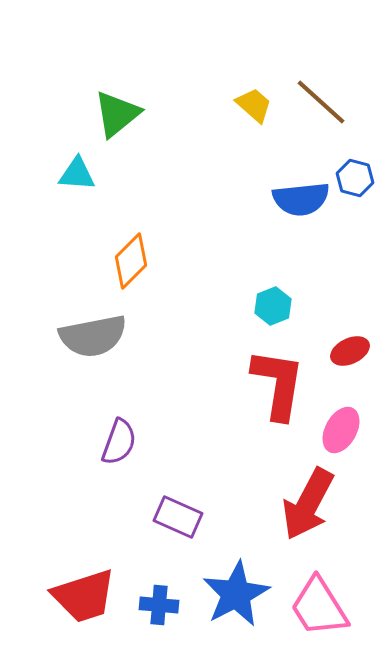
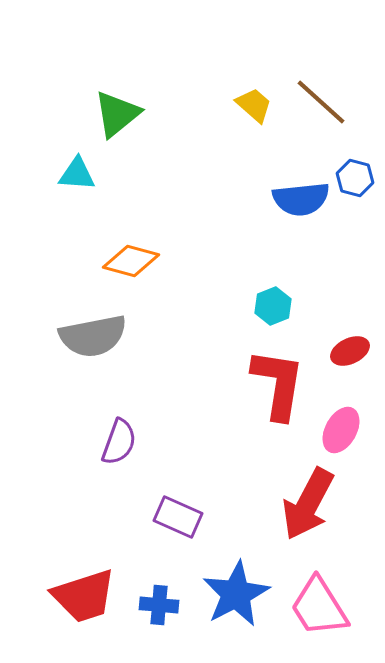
orange diamond: rotated 60 degrees clockwise
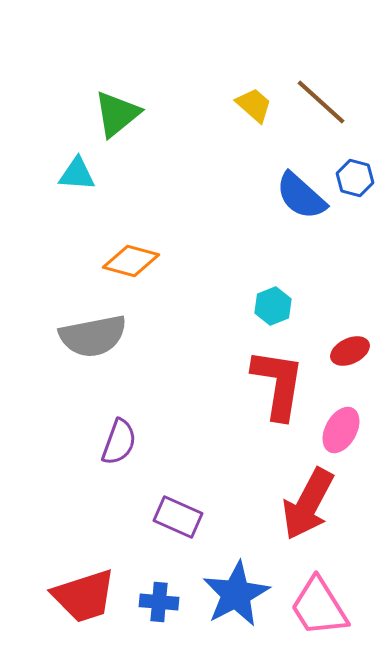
blue semicircle: moved 3 px up; rotated 48 degrees clockwise
blue cross: moved 3 px up
